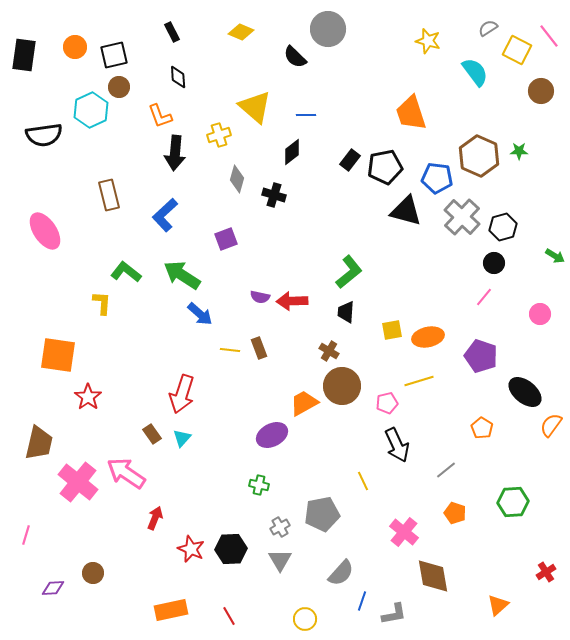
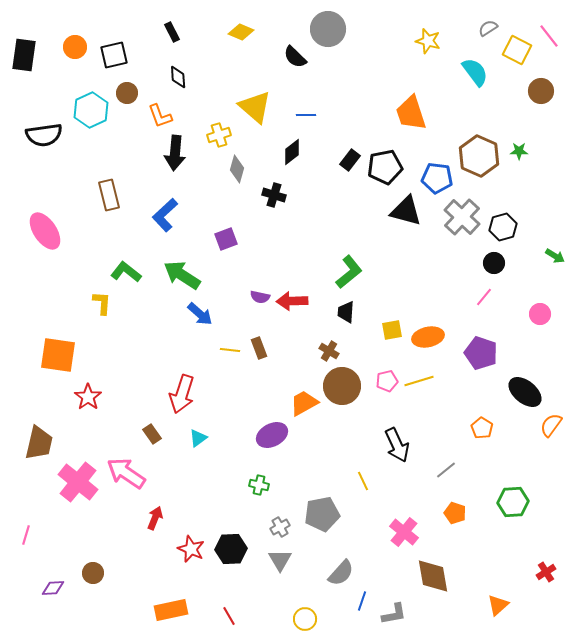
brown circle at (119, 87): moved 8 px right, 6 px down
gray diamond at (237, 179): moved 10 px up
purple pentagon at (481, 356): moved 3 px up
pink pentagon at (387, 403): moved 22 px up
cyan triangle at (182, 438): moved 16 px right; rotated 12 degrees clockwise
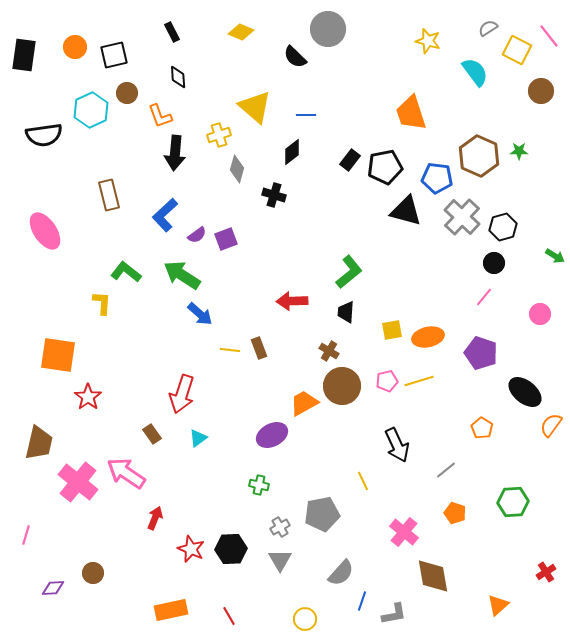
purple semicircle at (260, 297): moved 63 px left, 62 px up; rotated 48 degrees counterclockwise
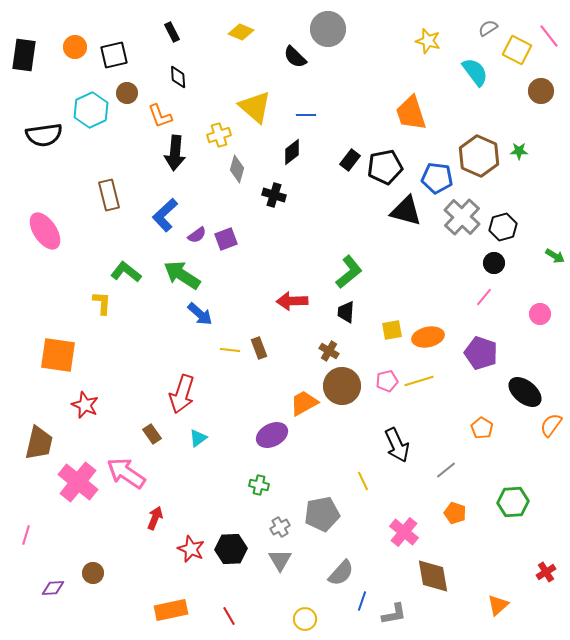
red star at (88, 397): moved 3 px left, 8 px down; rotated 12 degrees counterclockwise
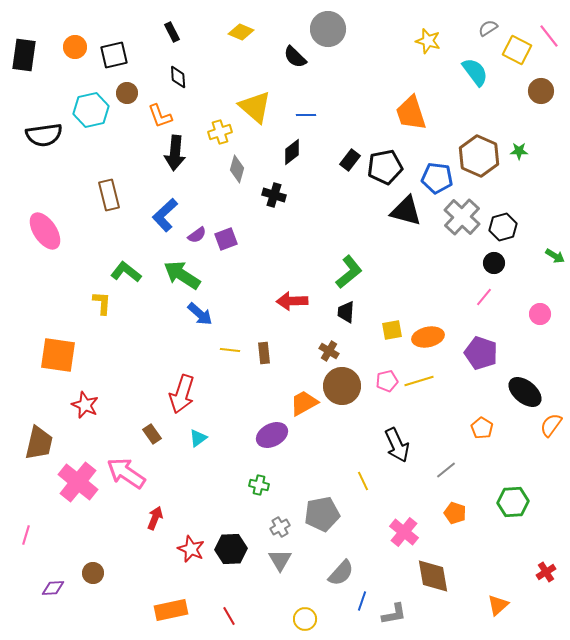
cyan hexagon at (91, 110): rotated 12 degrees clockwise
yellow cross at (219, 135): moved 1 px right, 3 px up
brown rectangle at (259, 348): moved 5 px right, 5 px down; rotated 15 degrees clockwise
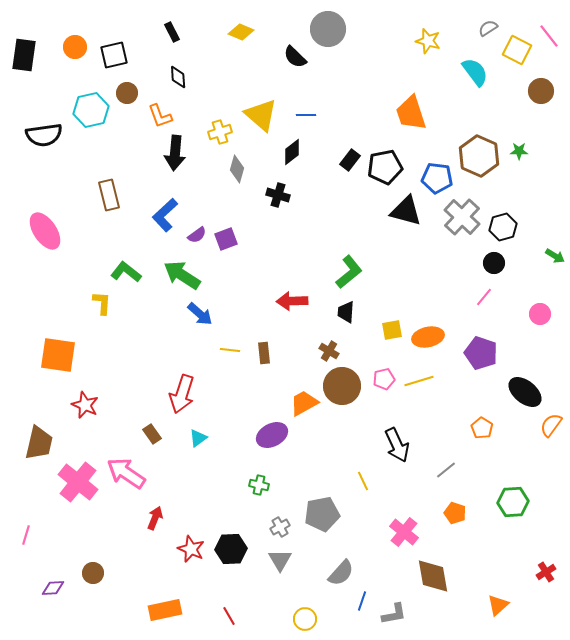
yellow triangle at (255, 107): moved 6 px right, 8 px down
black cross at (274, 195): moved 4 px right
pink pentagon at (387, 381): moved 3 px left, 2 px up
orange rectangle at (171, 610): moved 6 px left
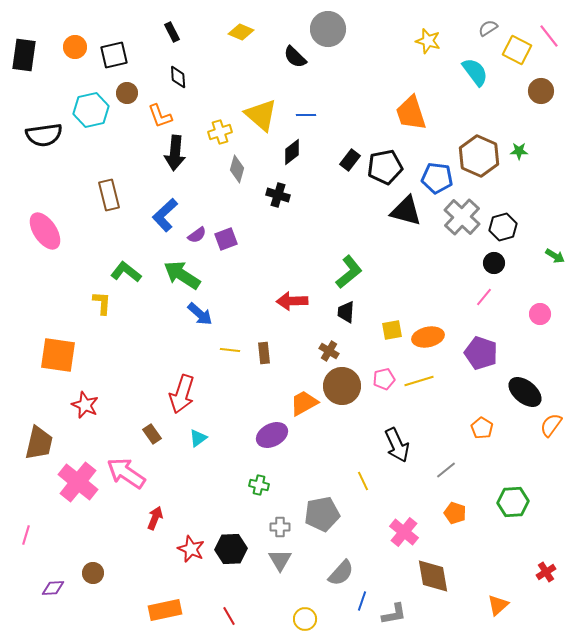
gray cross at (280, 527): rotated 30 degrees clockwise
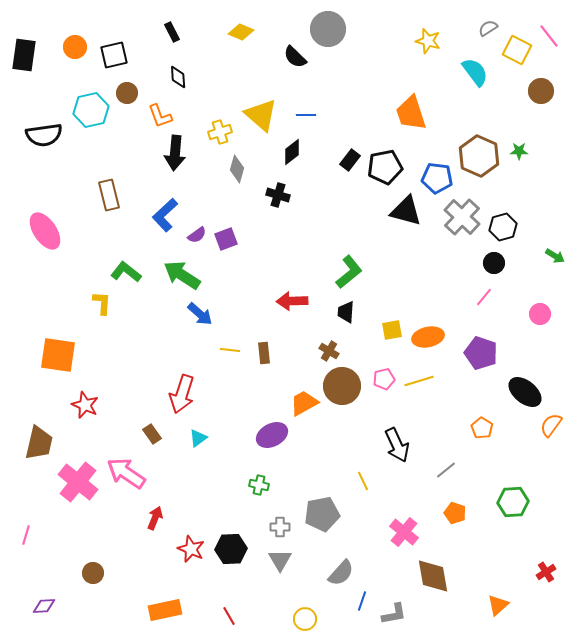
purple diamond at (53, 588): moved 9 px left, 18 px down
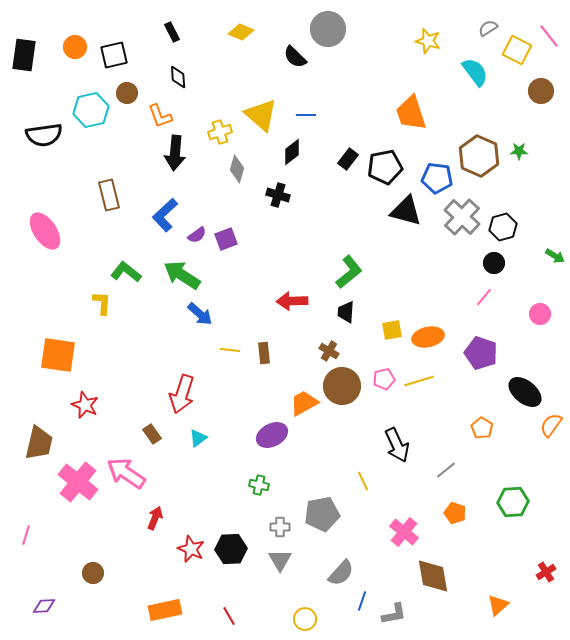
black rectangle at (350, 160): moved 2 px left, 1 px up
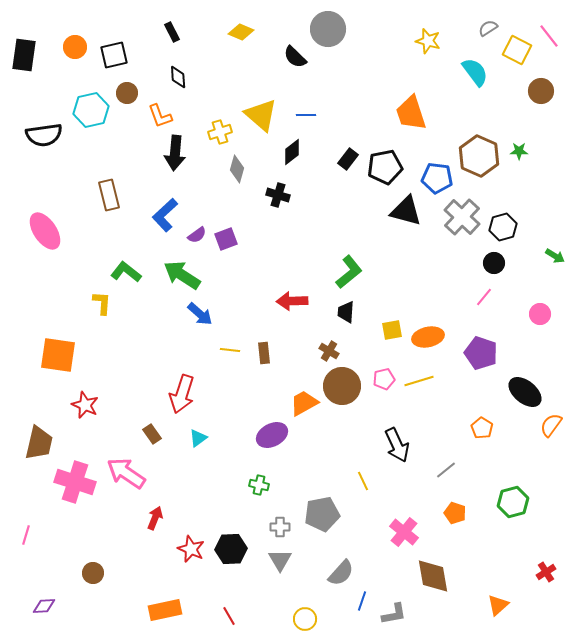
pink cross at (78, 482): moved 3 px left; rotated 21 degrees counterclockwise
green hexagon at (513, 502): rotated 12 degrees counterclockwise
